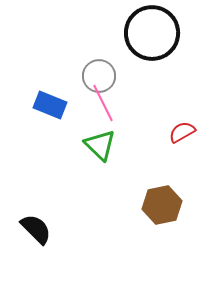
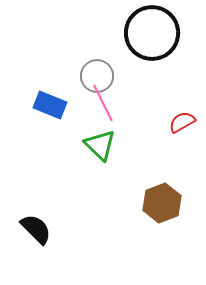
gray circle: moved 2 px left
red semicircle: moved 10 px up
brown hexagon: moved 2 px up; rotated 9 degrees counterclockwise
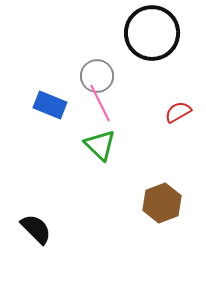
pink line: moved 3 px left
red semicircle: moved 4 px left, 10 px up
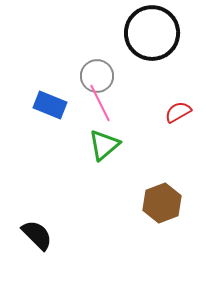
green triangle: moved 4 px right; rotated 36 degrees clockwise
black semicircle: moved 1 px right, 6 px down
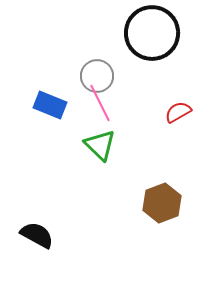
green triangle: moved 4 px left; rotated 36 degrees counterclockwise
black semicircle: rotated 16 degrees counterclockwise
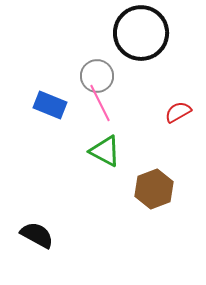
black circle: moved 11 px left
green triangle: moved 5 px right, 6 px down; rotated 16 degrees counterclockwise
brown hexagon: moved 8 px left, 14 px up
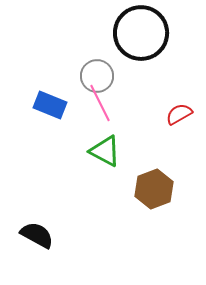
red semicircle: moved 1 px right, 2 px down
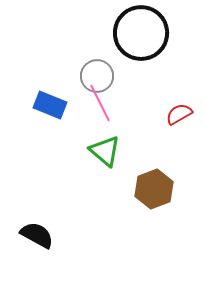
green triangle: rotated 12 degrees clockwise
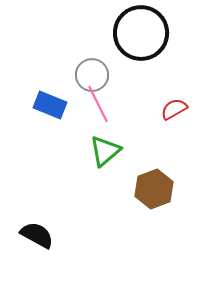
gray circle: moved 5 px left, 1 px up
pink line: moved 2 px left, 1 px down
red semicircle: moved 5 px left, 5 px up
green triangle: rotated 40 degrees clockwise
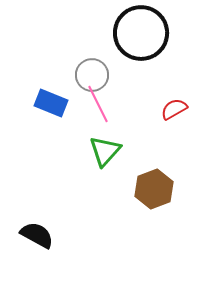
blue rectangle: moved 1 px right, 2 px up
green triangle: rotated 8 degrees counterclockwise
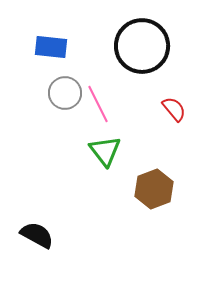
black circle: moved 1 px right, 13 px down
gray circle: moved 27 px left, 18 px down
blue rectangle: moved 56 px up; rotated 16 degrees counterclockwise
red semicircle: rotated 80 degrees clockwise
green triangle: rotated 20 degrees counterclockwise
